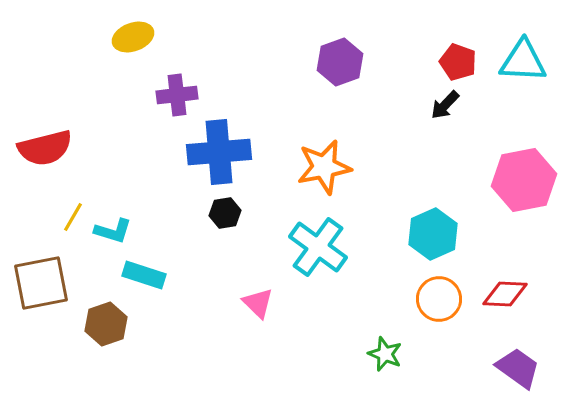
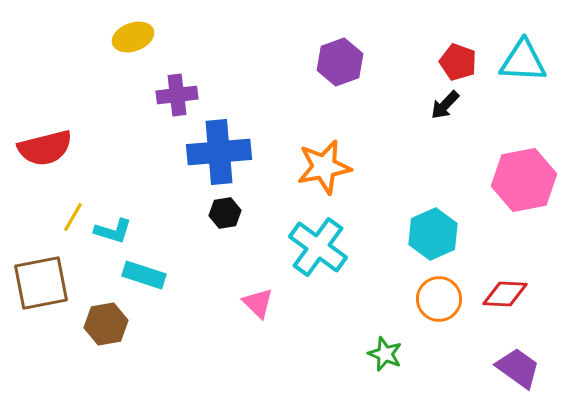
brown hexagon: rotated 9 degrees clockwise
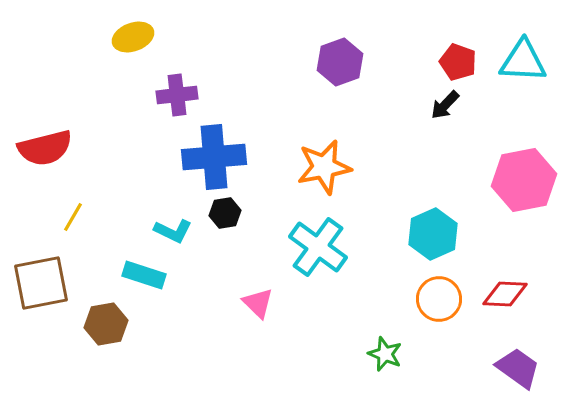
blue cross: moved 5 px left, 5 px down
cyan L-shape: moved 60 px right; rotated 9 degrees clockwise
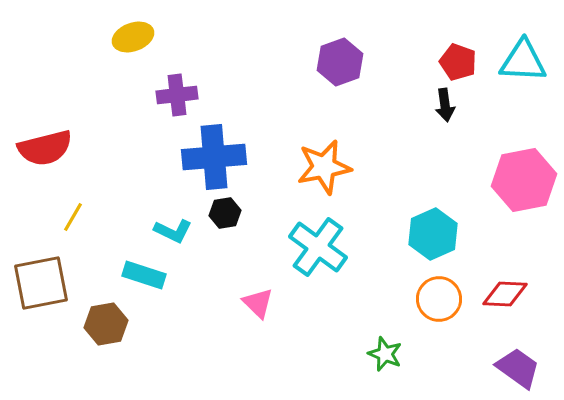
black arrow: rotated 52 degrees counterclockwise
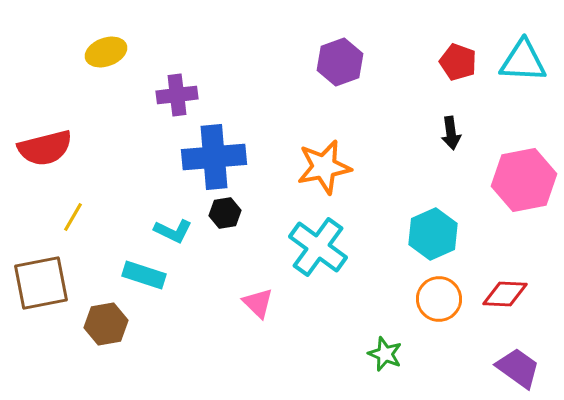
yellow ellipse: moved 27 px left, 15 px down
black arrow: moved 6 px right, 28 px down
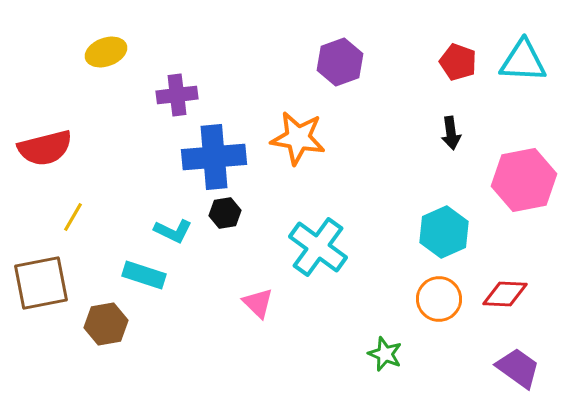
orange star: moved 26 px left, 29 px up; rotated 20 degrees clockwise
cyan hexagon: moved 11 px right, 2 px up
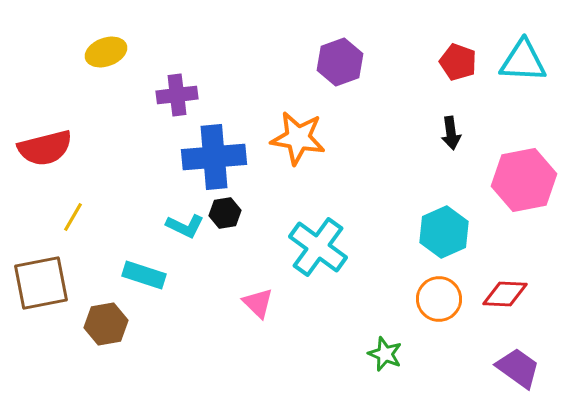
cyan L-shape: moved 12 px right, 5 px up
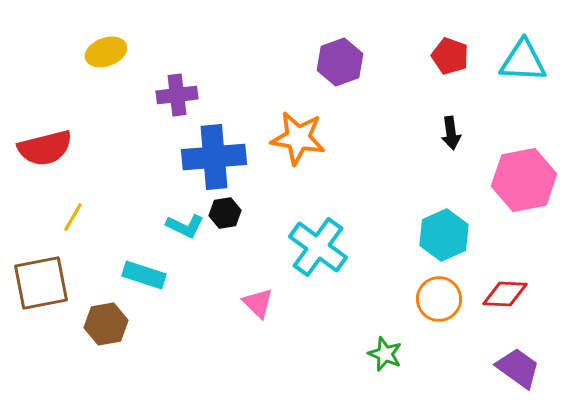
red pentagon: moved 8 px left, 6 px up
cyan hexagon: moved 3 px down
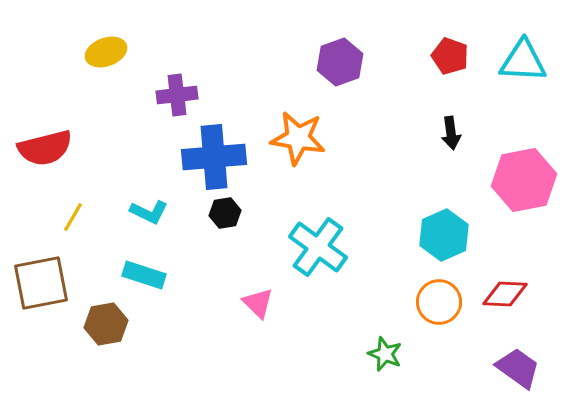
cyan L-shape: moved 36 px left, 14 px up
orange circle: moved 3 px down
